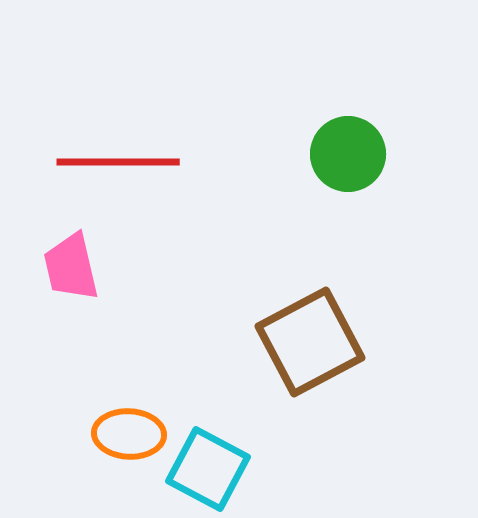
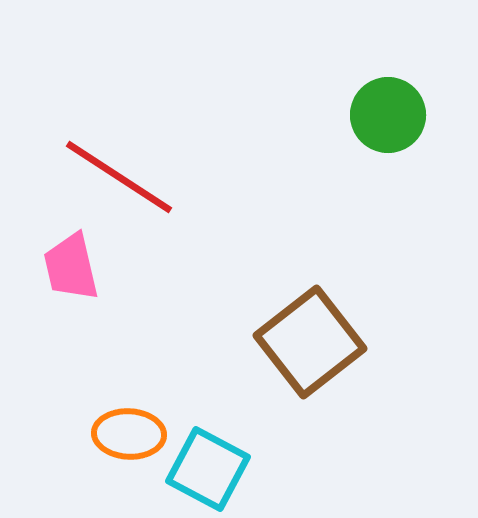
green circle: moved 40 px right, 39 px up
red line: moved 1 px right, 15 px down; rotated 33 degrees clockwise
brown square: rotated 10 degrees counterclockwise
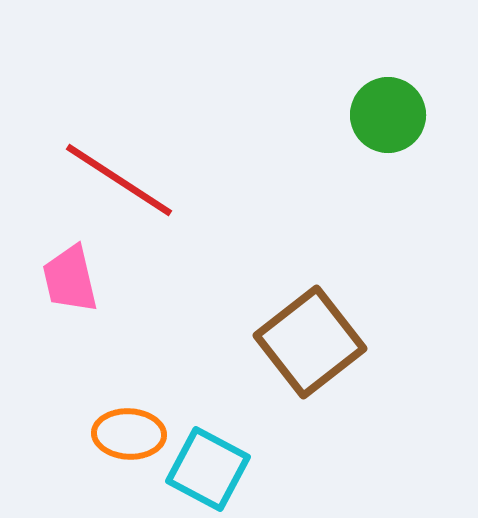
red line: moved 3 px down
pink trapezoid: moved 1 px left, 12 px down
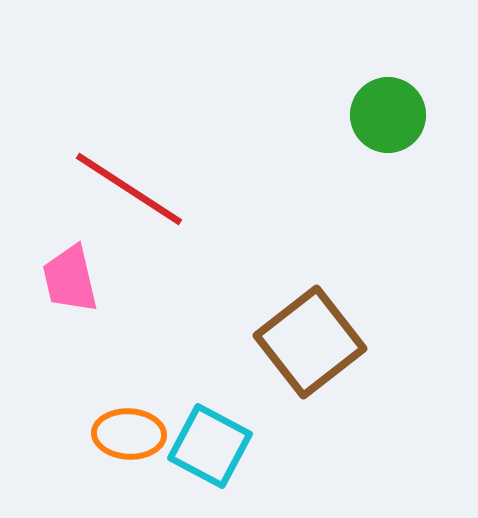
red line: moved 10 px right, 9 px down
cyan square: moved 2 px right, 23 px up
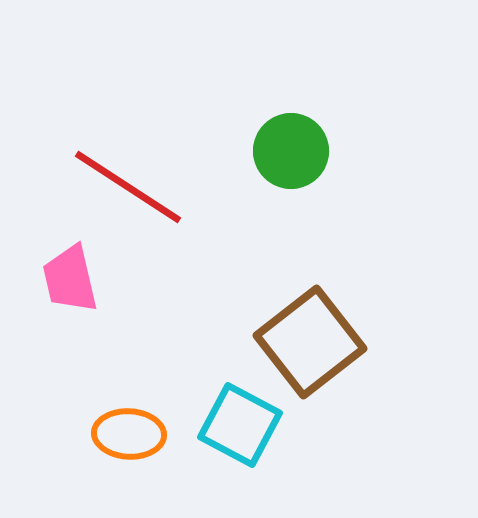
green circle: moved 97 px left, 36 px down
red line: moved 1 px left, 2 px up
cyan square: moved 30 px right, 21 px up
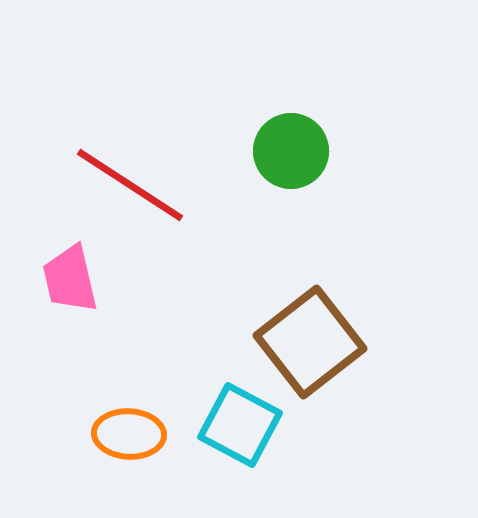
red line: moved 2 px right, 2 px up
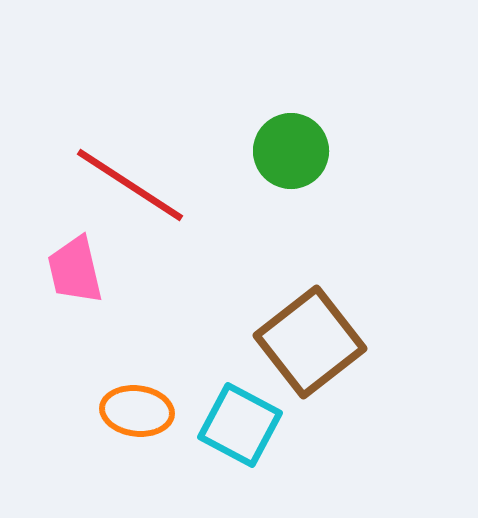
pink trapezoid: moved 5 px right, 9 px up
orange ellipse: moved 8 px right, 23 px up; rotated 4 degrees clockwise
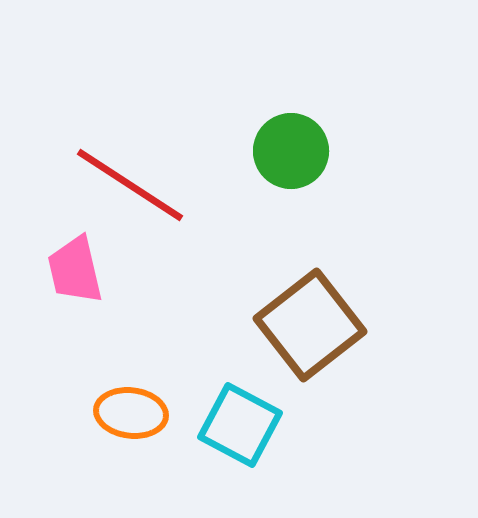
brown square: moved 17 px up
orange ellipse: moved 6 px left, 2 px down
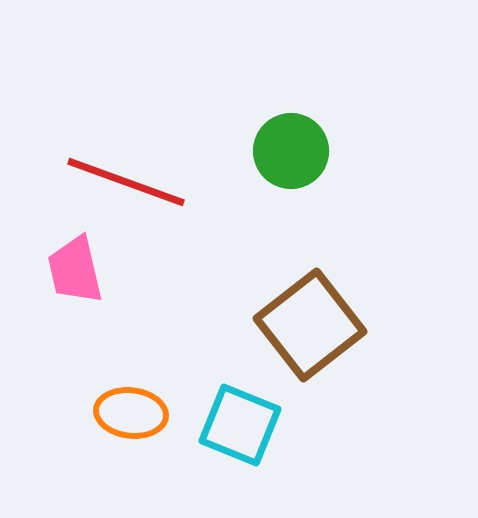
red line: moved 4 px left, 3 px up; rotated 13 degrees counterclockwise
cyan square: rotated 6 degrees counterclockwise
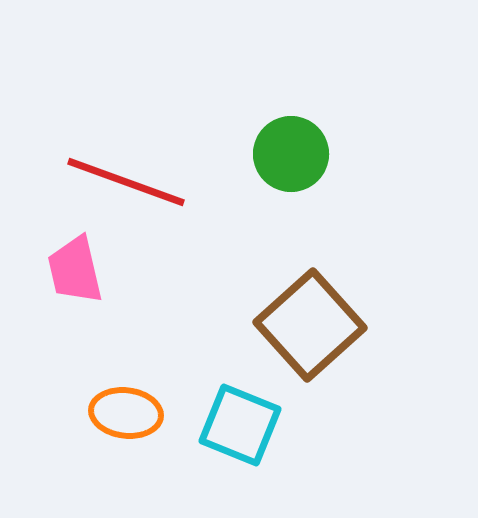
green circle: moved 3 px down
brown square: rotated 4 degrees counterclockwise
orange ellipse: moved 5 px left
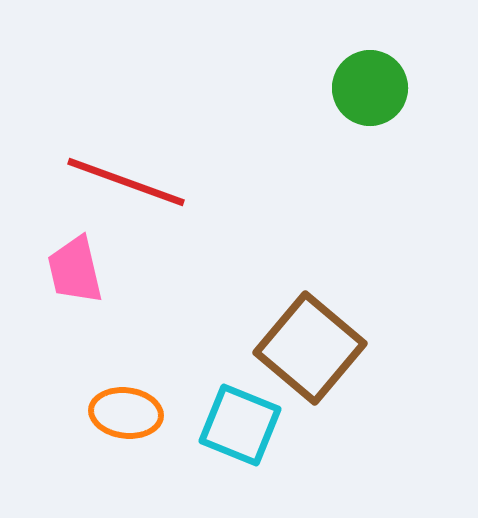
green circle: moved 79 px right, 66 px up
brown square: moved 23 px down; rotated 8 degrees counterclockwise
